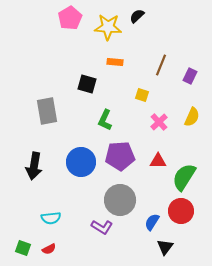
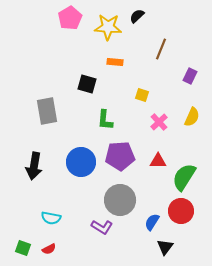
brown line: moved 16 px up
green L-shape: rotated 20 degrees counterclockwise
cyan semicircle: rotated 18 degrees clockwise
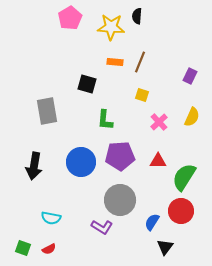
black semicircle: rotated 42 degrees counterclockwise
yellow star: moved 3 px right
brown line: moved 21 px left, 13 px down
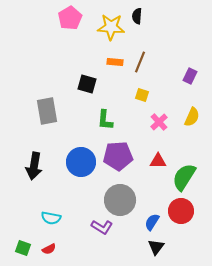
purple pentagon: moved 2 px left
black triangle: moved 9 px left
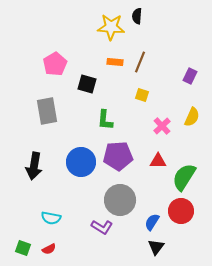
pink pentagon: moved 15 px left, 46 px down
pink cross: moved 3 px right, 4 px down
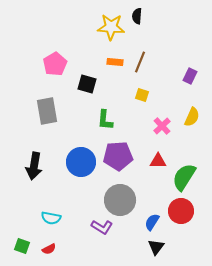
green square: moved 1 px left, 2 px up
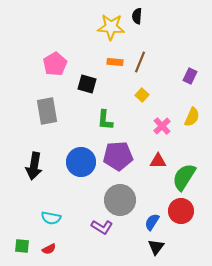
yellow square: rotated 24 degrees clockwise
green square: rotated 14 degrees counterclockwise
